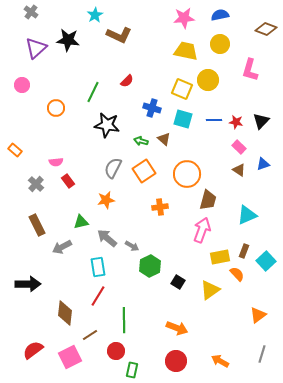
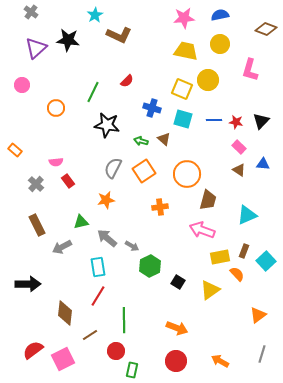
blue triangle at (263, 164): rotated 24 degrees clockwise
pink arrow at (202, 230): rotated 90 degrees counterclockwise
pink square at (70, 357): moved 7 px left, 2 px down
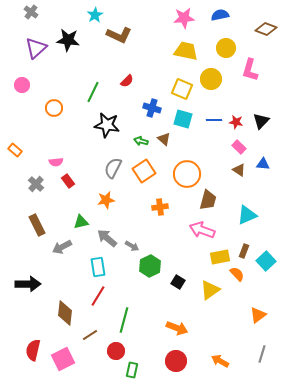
yellow circle at (220, 44): moved 6 px right, 4 px down
yellow circle at (208, 80): moved 3 px right, 1 px up
orange circle at (56, 108): moved 2 px left
green line at (124, 320): rotated 15 degrees clockwise
red semicircle at (33, 350): rotated 40 degrees counterclockwise
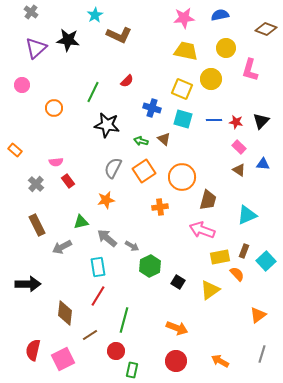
orange circle at (187, 174): moved 5 px left, 3 px down
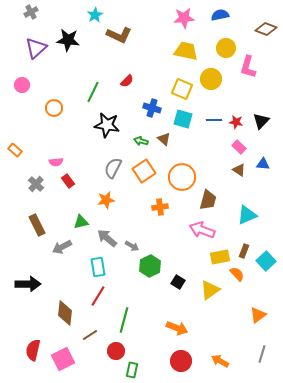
gray cross at (31, 12): rotated 24 degrees clockwise
pink L-shape at (250, 70): moved 2 px left, 3 px up
red circle at (176, 361): moved 5 px right
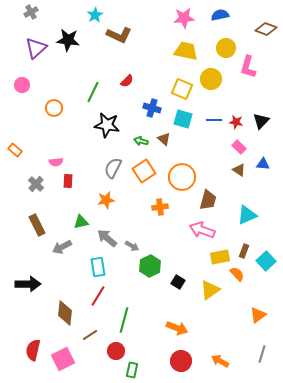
red rectangle at (68, 181): rotated 40 degrees clockwise
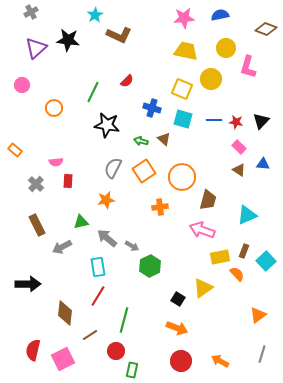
black square at (178, 282): moved 17 px down
yellow triangle at (210, 290): moved 7 px left, 2 px up
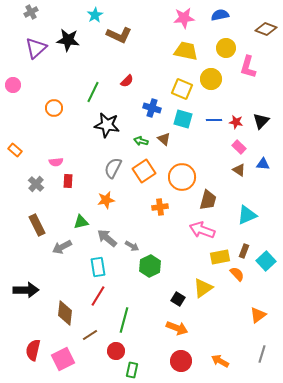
pink circle at (22, 85): moved 9 px left
black arrow at (28, 284): moved 2 px left, 6 px down
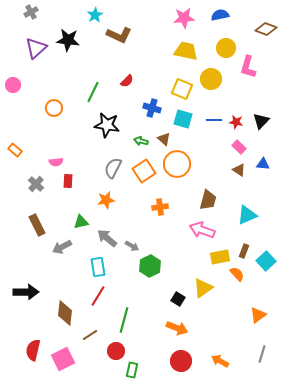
orange circle at (182, 177): moved 5 px left, 13 px up
black arrow at (26, 290): moved 2 px down
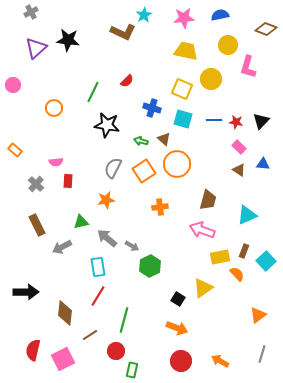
cyan star at (95, 15): moved 49 px right
brown L-shape at (119, 35): moved 4 px right, 3 px up
yellow circle at (226, 48): moved 2 px right, 3 px up
